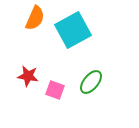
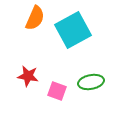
green ellipse: rotated 40 degrees clockwise
pink square: moved 2 px right, 1 px down
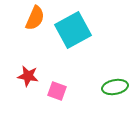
green ellipse: moved 24 px right, 5 px down
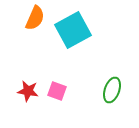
red star: moved 15 px down
green ellipse: moved 3 px left, 3 px down; rotated 60 degrees counterclockwise
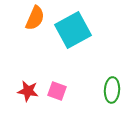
green ellipse: rotated 15 degrees counterclockwise
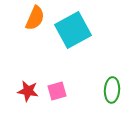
pink square: rotated 36 degrees counterclockwise
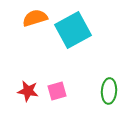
orange semicircle: rotated 130 degrees counterclockwise
green ellipse: moved 3 px left, 1 px down
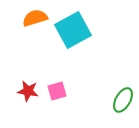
green ellipse: moved 14 px right, 9 px down; rotated 25 degrees clockwise
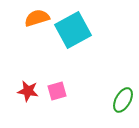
orange semicircle: moved 2 px right
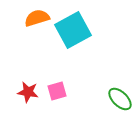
red star: moved 1 px down
green ellipse: moved 3 px left, 1 px up; rotated 75 degrees counterclockwise
